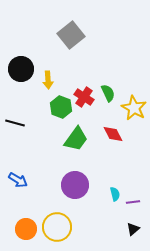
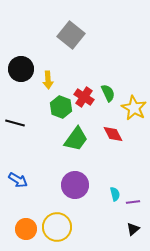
gray square: rotated 12 degrees counterclockwise
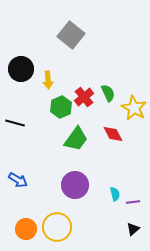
red cross: rotated 18 degrees clockwise
green hexagon: rotated 15 degrees clockwise
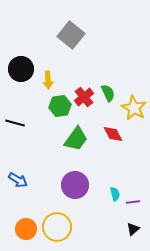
green hexagon: moved 1 px left, 1 px up; rotated 15 degrees clockwise
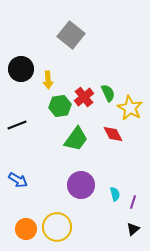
yellow star: moved 4 px left
black line: moved 2 px right, 2 px down; rotated 36 degrees counterclockwise
purple circle: moved 6 px right
purple line: rotated 64 degrees counterclockwise
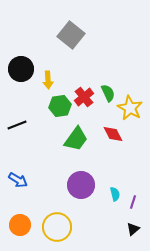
orange circle: moved 6 px left, 4 px up
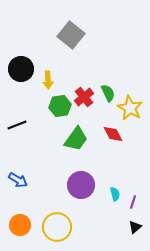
black triangle: moved 2 px right, 2 px up
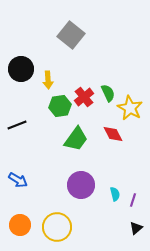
purple line: moved 2 px up
black triangle: moved 1 px right, 1 px down
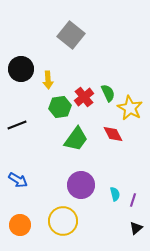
green hexagon: moved 1 px down
yellow circle: moved 6 px right, 6 px up
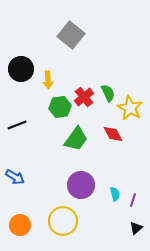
blue arrow: moved 3 px left, 3 px up
